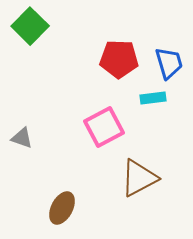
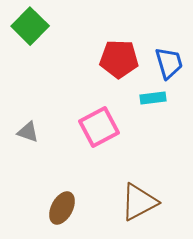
pink square: moved 5 px left
gray triangle: moved 6 px right, 6 px up
brown triangle: moved 24 px down
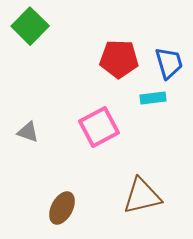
brown triangle: moved 3 px right, 6 px up; rotated 15 degrees clockwise
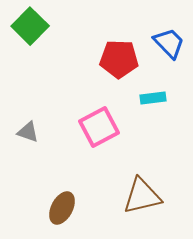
blue trapezoid: moved 20 px up; rotated 28 degrees counterclockwise
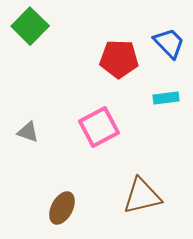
cyan rectangle: moved 13 px right
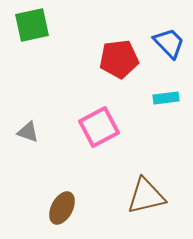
green square: moved 2 px right, 1 px up; rotated 33 degrees clockwise
red pentagon: rotated 9 degrees counterclockwise
brown triangle: moved 4 px right
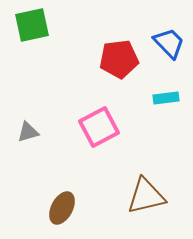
gray triangle: rotated 35 degrees counterclockwise
